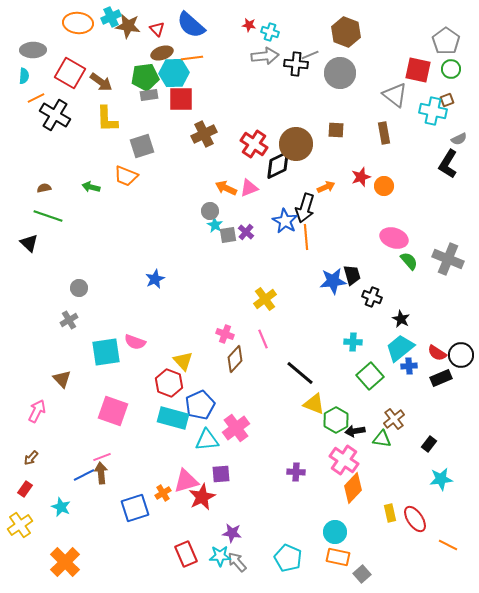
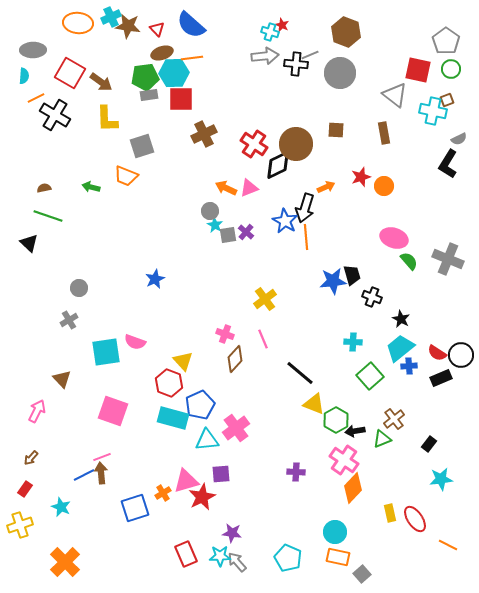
red star at (249, 25): moved 33 px right; rotated 16 degrees clockwise
green triangle at (382, 439): rotated 30 degrees counterclockwise
yellow cross at (20, 525): rotated 15 degrees clockwise
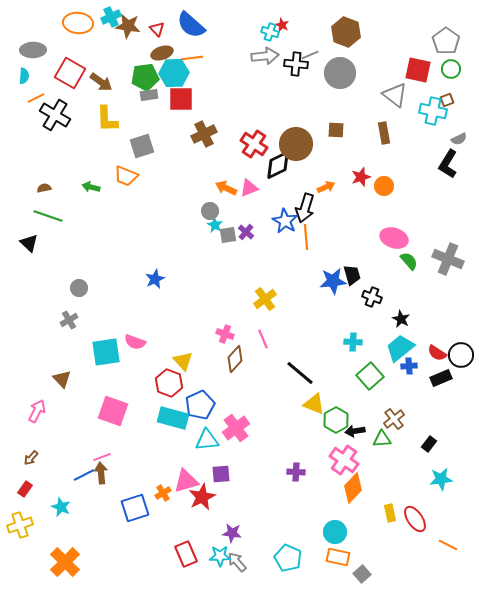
green triangle at (382, 439): rotated 18 degrees clockwise
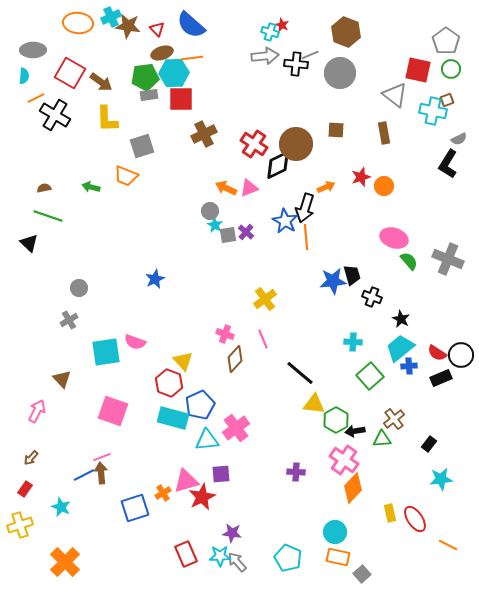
yellow triangle at (314, 404): rotated 15 degrees counterclockwise
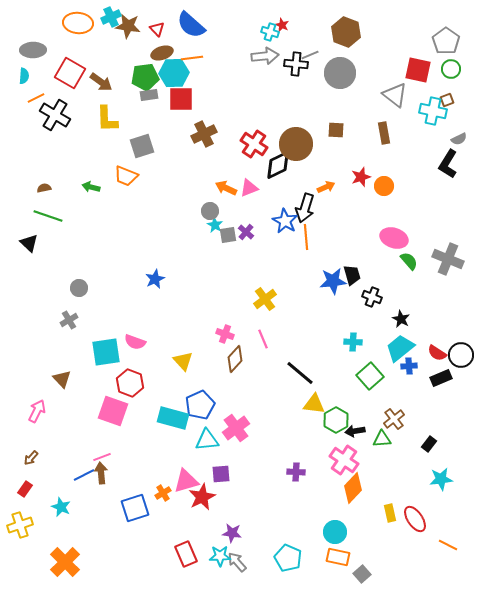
red hexagon at (169, 383): moved 39 px left
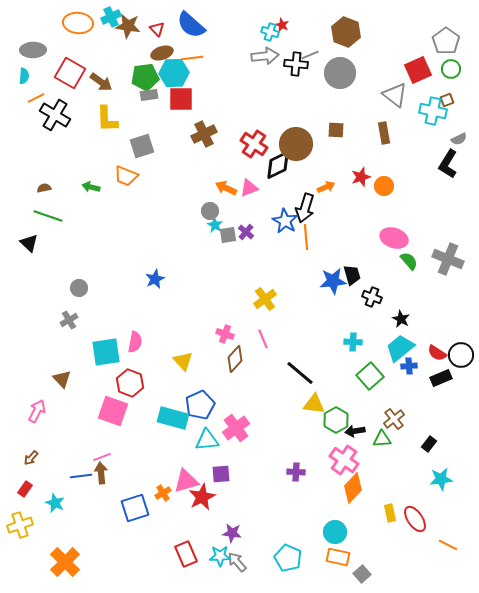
red square at (418, 70): rotated 36 degrees counterclockwise
pink semicircle at (135, 342): rotated 100 degrees counterclockwise
blue line at (84, 475): moved 3 px left, 1 px down; rotated 20 degrees clockwise
cyan star at (61, 507): moved 6 px left, 4 px up
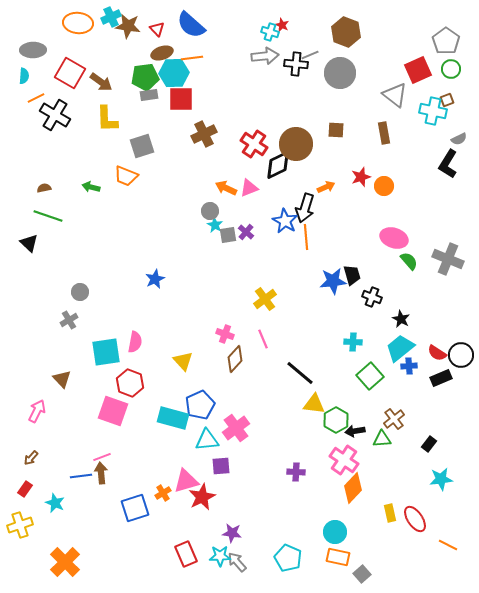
gray circle at (79, 288): moved 1 px right, 4 px down
purple square at (221, 474): moved 8 px up
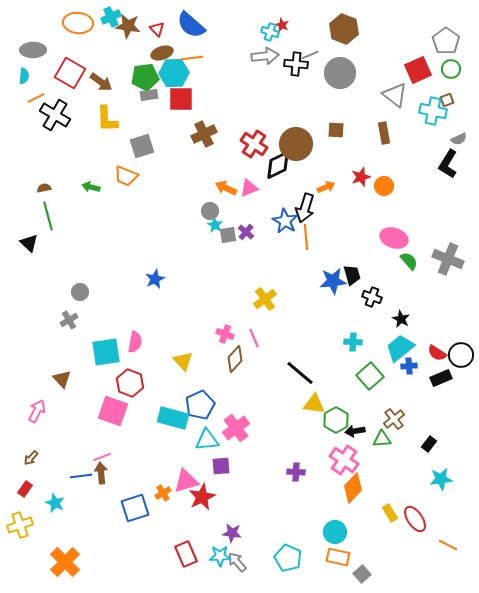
brown hexagon at (346, 32): moved 2 px left, 3 px up
green line at (48, 216): rotated 56 degrees clockwise
pink line at (263, 339): moved 9 px left, 1 px up
yellow rectangle at (390, 513): rotated 18 degrees counterclockwise
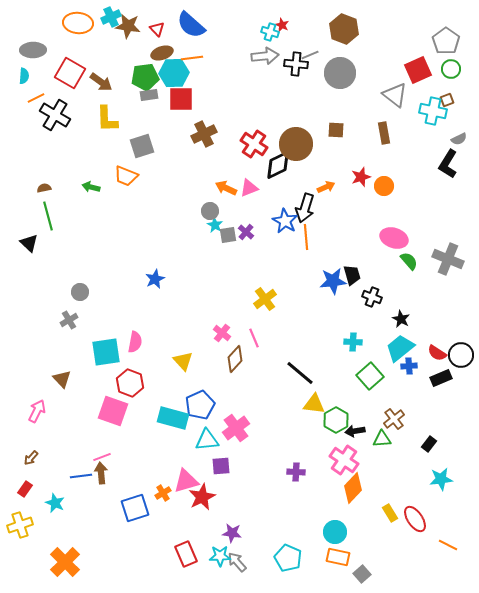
pink cross at (225, 334): moved 3 px left, 1 px up; rotated 18 degrees clockwise
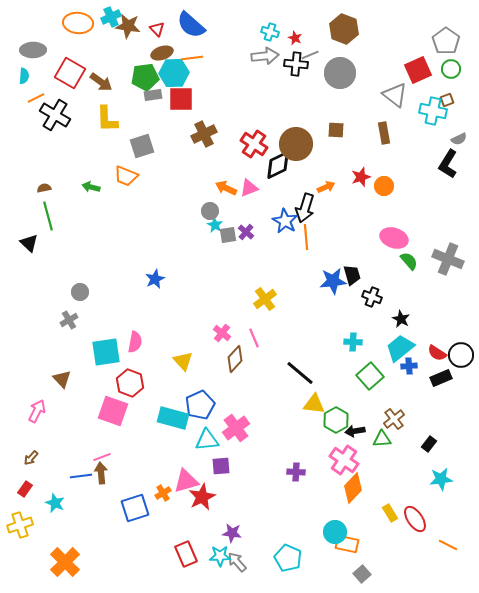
red star at (282, 25): moved 13 px right, 13 px down
gray rectangle at (149, 95): moved 4 px right
orange rectangle at (338, 557): moved 9 px right, 13 px up
